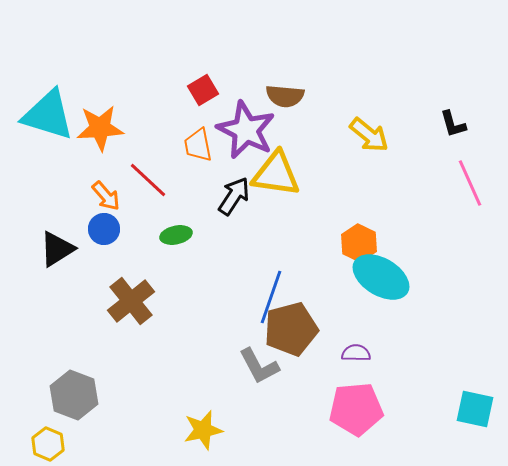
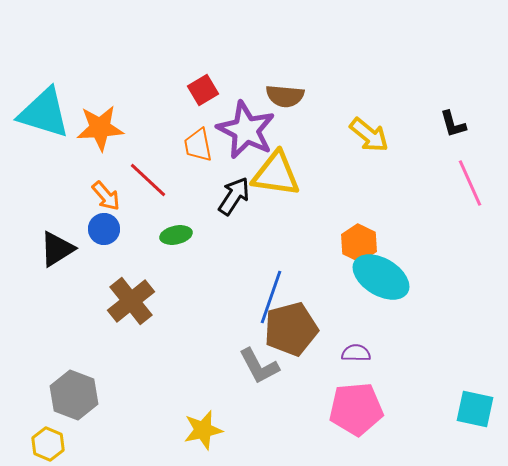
cyan triangle: moved 4 px left, 2 px up
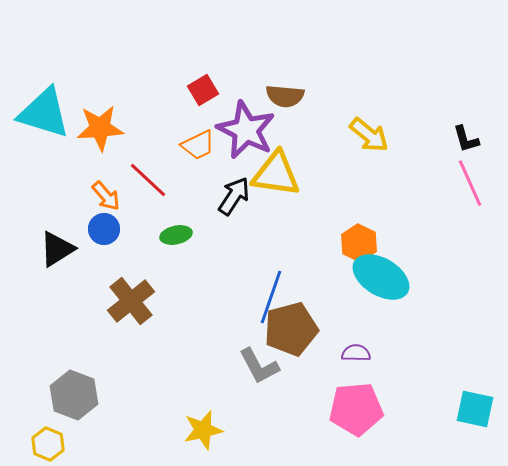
black L-shape: moved 13 px right, 15 px down
orange trapezoid: rotated 105 degrees counterclockwise
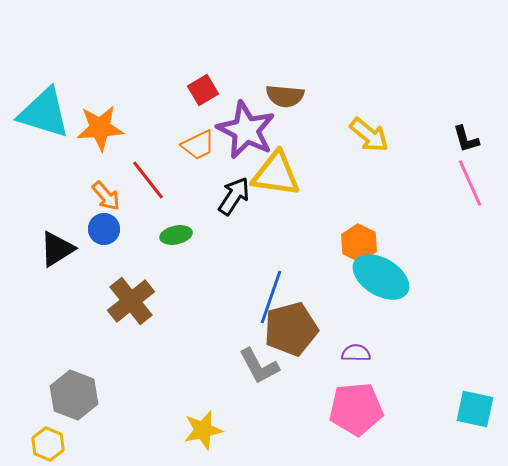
red line: rotated 9 degrees clockwise
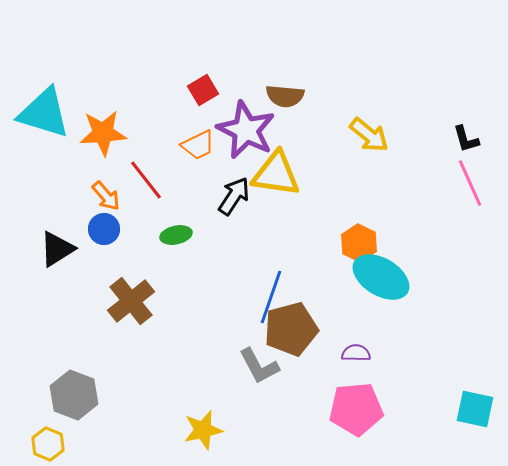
orange star: moved 3 px right, 5 px down
red line: moved 2 px left
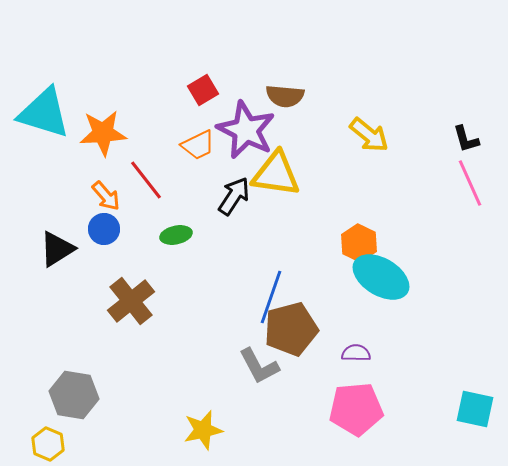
gray hexagon: rotated 12 degrees counterclockwise
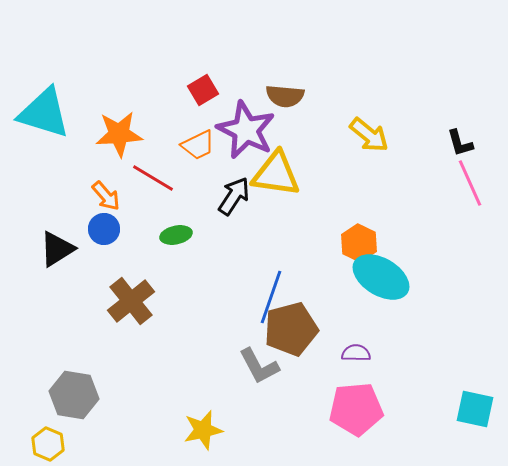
orange star: moved 16 px right, 1 px down
black L-shape: moved 6 px left, 4 px down
red line: moved 7 px right, 2 px up; rotated 21 degrees counterclockwise
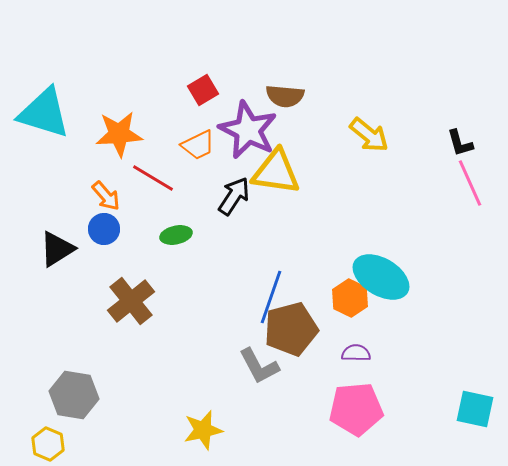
purple star: moved 2 px right
yellow triangle: moved 2 px up
orange hexagon: moved 9 px left, 55 px down
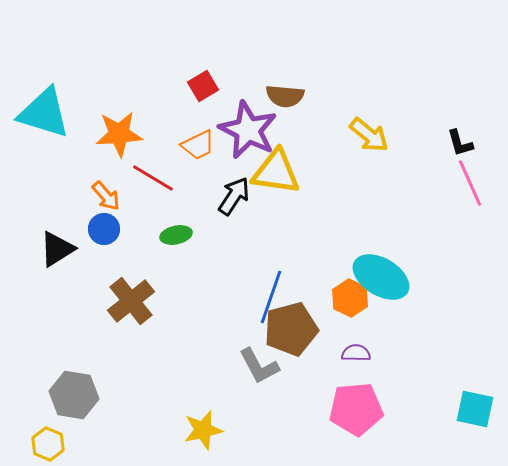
red square: moved 4 px up
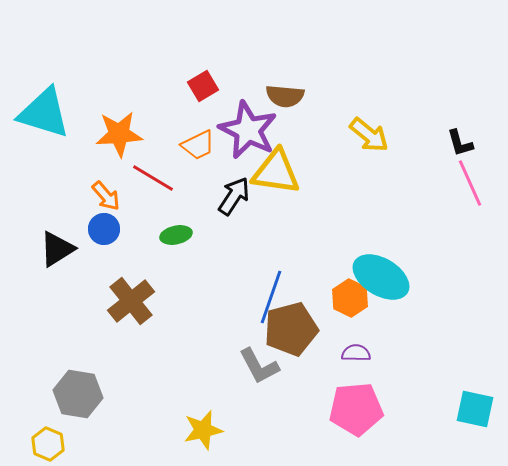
gray hexagon: moved 4 px right, 1 px up
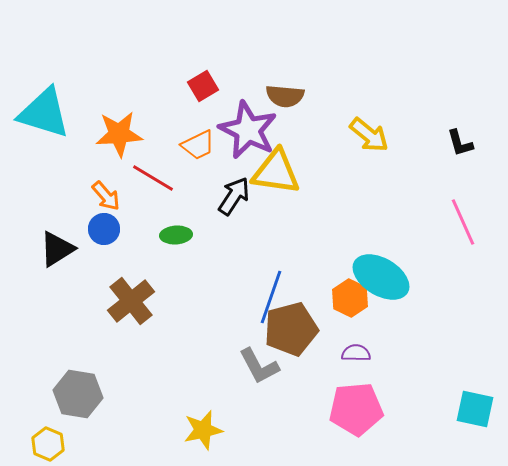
pink line: moved 7 px left, 39 px down
green ellipse: rotated 8 degrees clockwise
